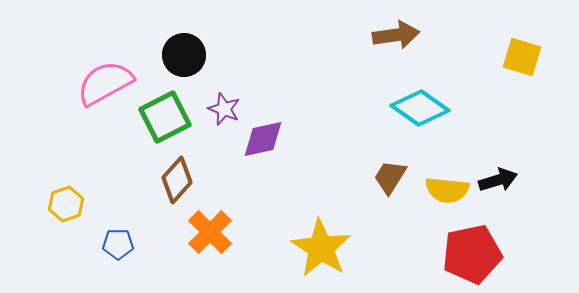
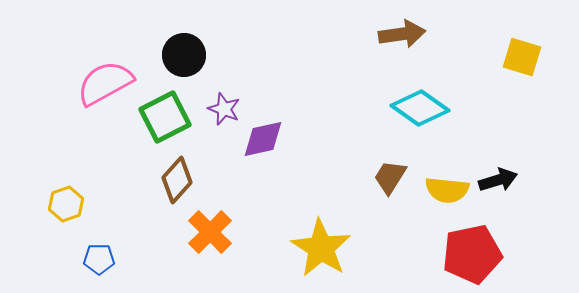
brown arrow: moved 6 px right, 1 px up
blue pentagon: moved 19 px left, 15 px down
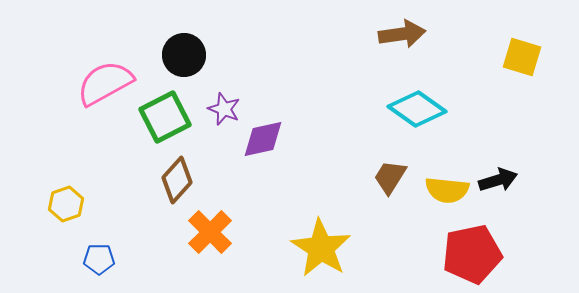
cyan diamond: moved 3 px left, 1 px down
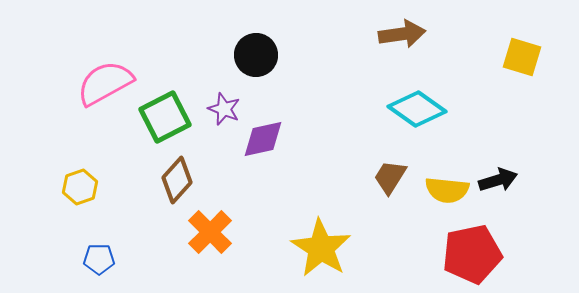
black circle: moved 72 px right
yellow hexagon: moved 14 px right, 17 px up
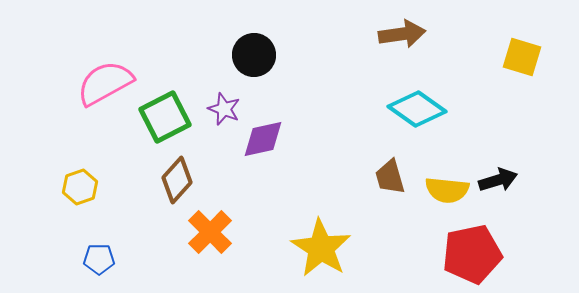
black circle: moved 2 px left
brown trapezoid: rotated 48 degrees counterclockwise
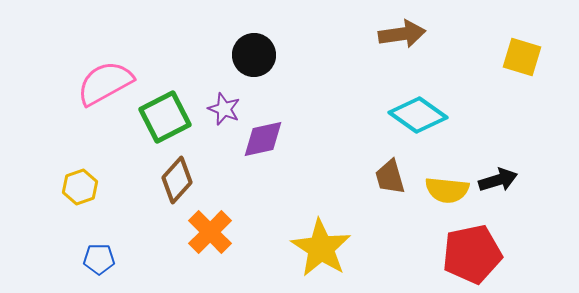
cyan diamond: moved 1 px right, 6 px down
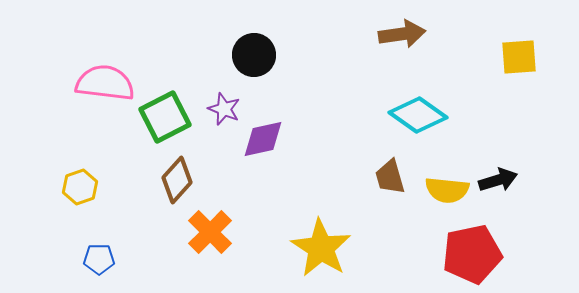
yellow square: moved 3 px left; rotated 21 degrees counterclockwise
pink semicircle: rotated 36 degrees clockwise
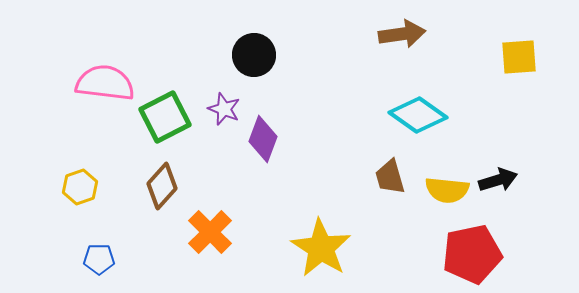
purple diamond: rotated 57 degrees counterclockwise
brown diamond: moved 15 px left, 6 px down
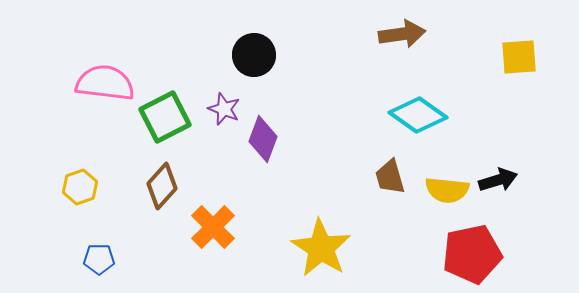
orange cross: moved 3 px right, 5 px up
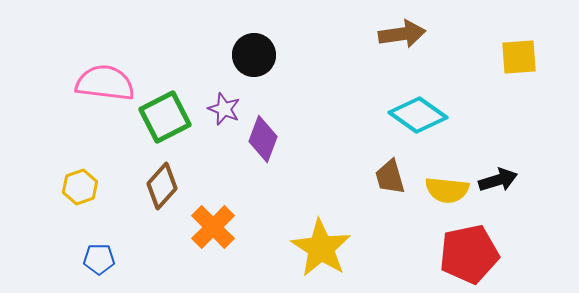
red pentagon: moved 3 px left
